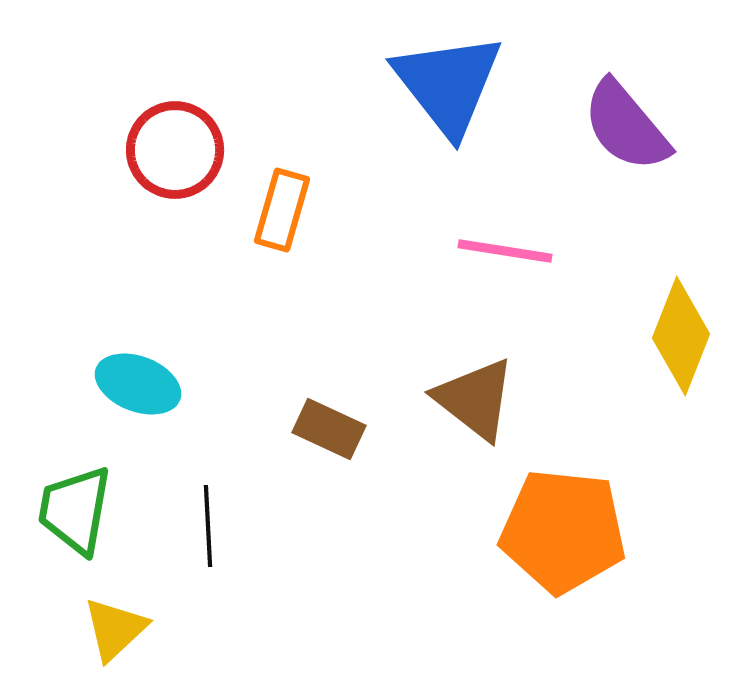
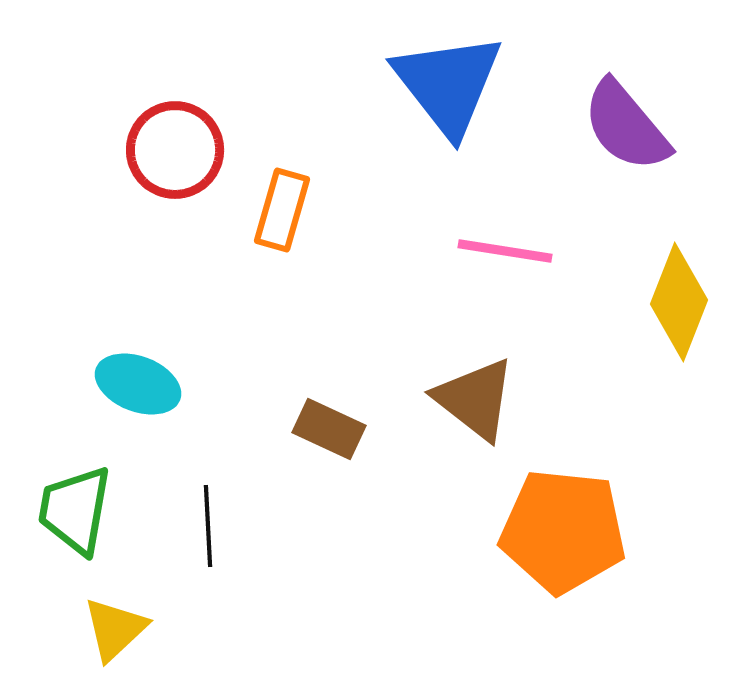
yellow diamond: moved 2 px left, 34 px up
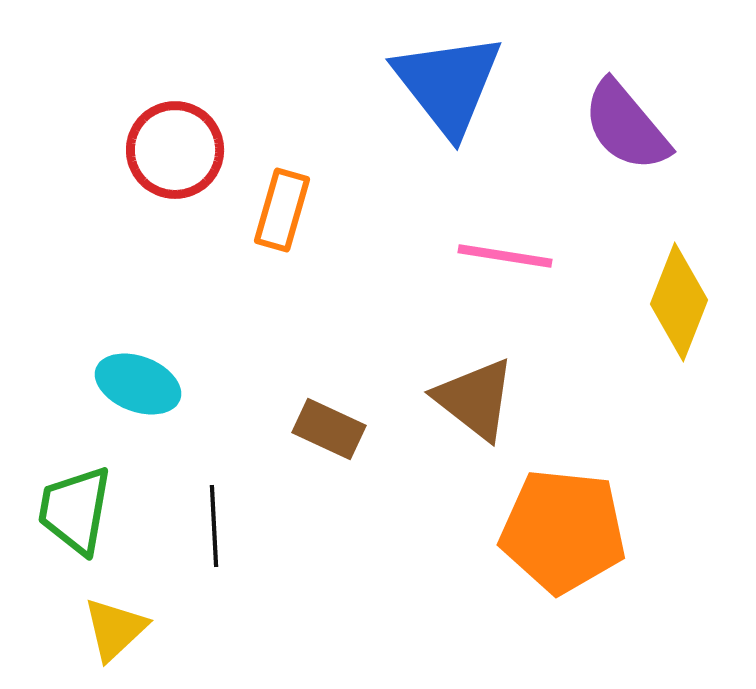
pink line: moved 5 px down
black line: moved 6 px right
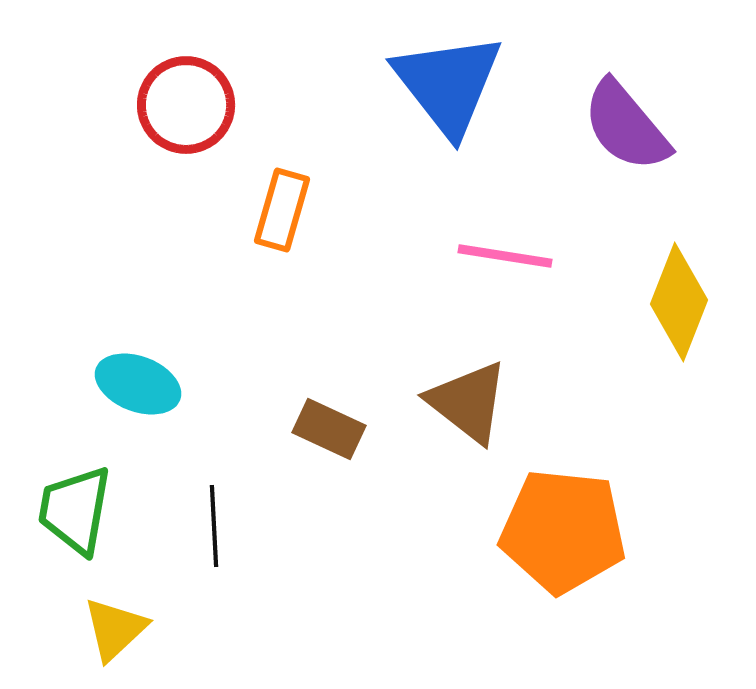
red circle: moved 11 px right, 45 px up
brown triangle: moved 7 px left, 3 px down
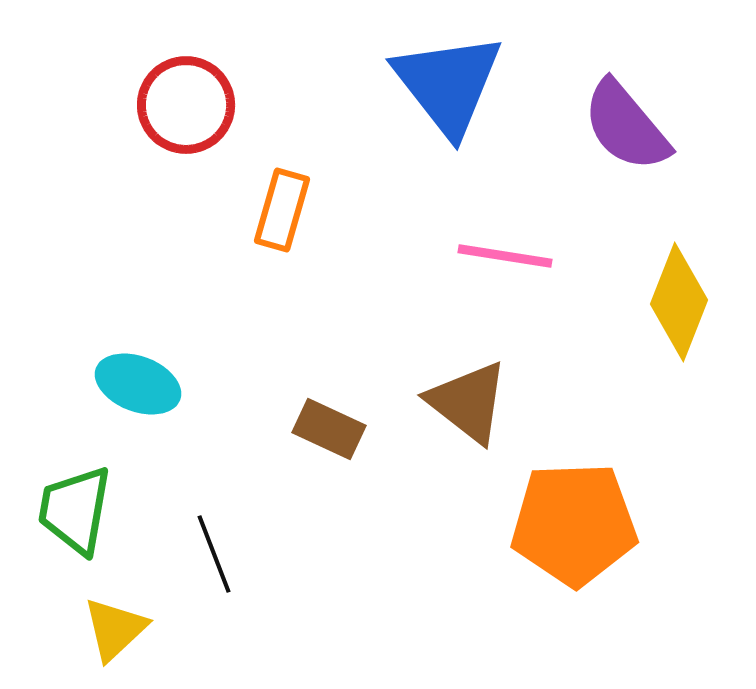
black line: moved 28 px down; rotated 18 degrees counterclockwise
orange pentagon: moved 11 px right, 7 px up; rotated 8 degrees counterclockwise
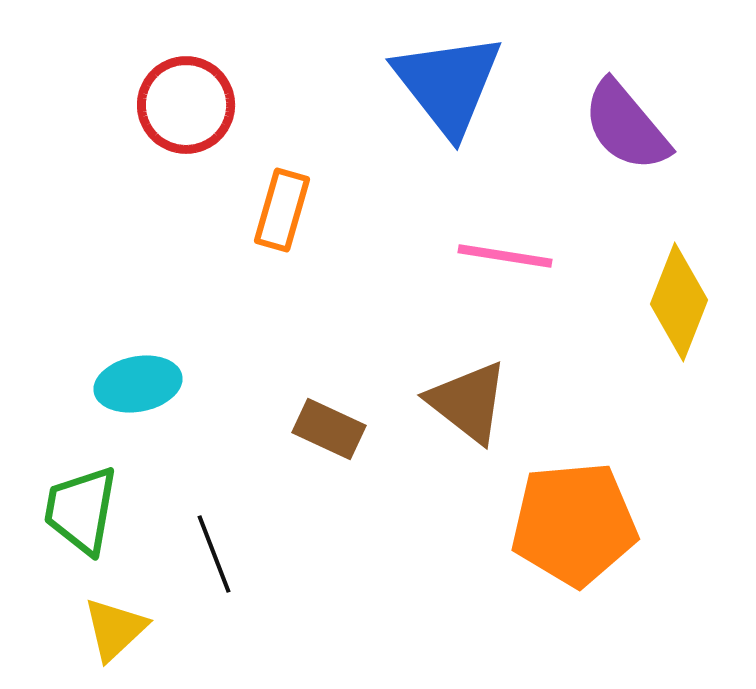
cyan ellipse: rotated 32 degrees counterclockwise
green trapezoid: moved 6 px right
orange pentagon: rotated 3 degrees counterclockwise
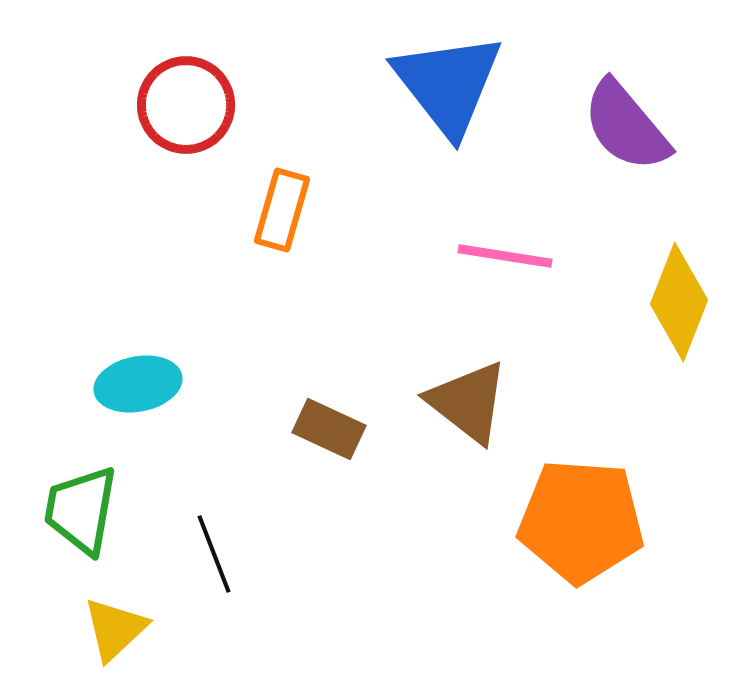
orange pentagon: moved 7 px right, 3 px up; rotated 9 degrees clockwise
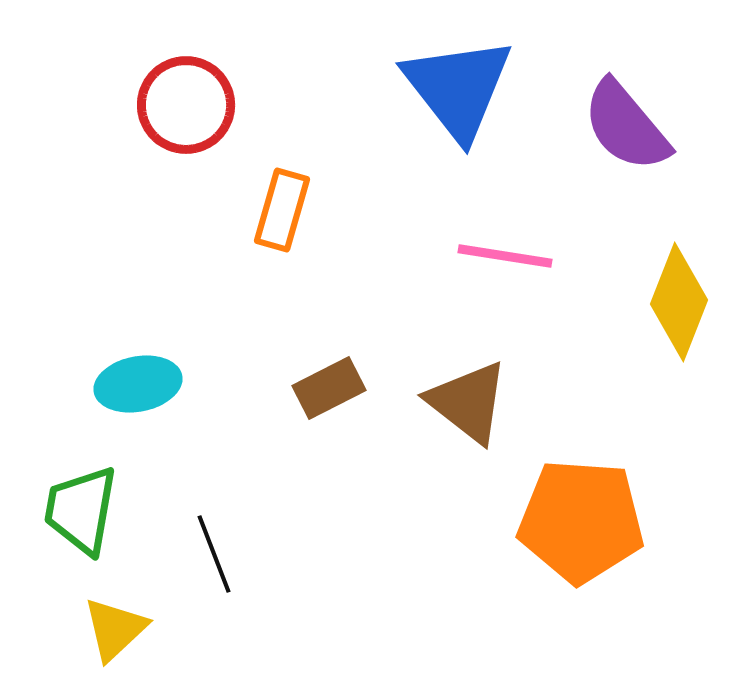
blue triangle: moved 10 px right, 4 px down
brown rectangle: moved 41 px up; rotated 52 degrees counterclockwise
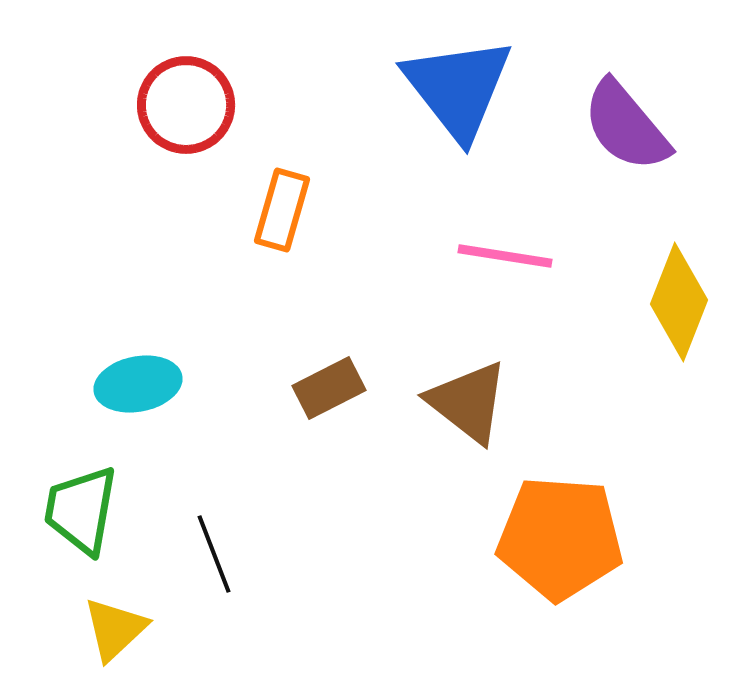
orange pentagon: moved 21 px left, 17 px down
